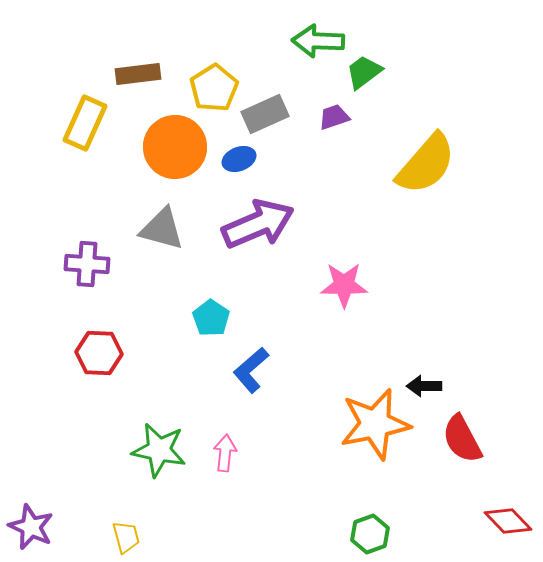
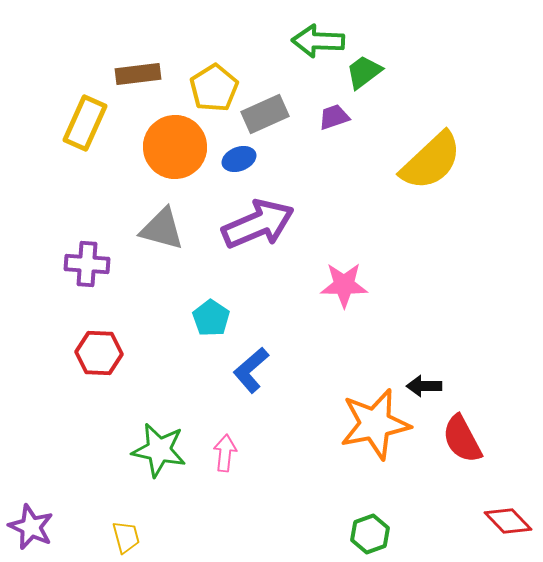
yellow semicircle: moved 5 px right, 3 px up; rotated 6 degrees clockwise
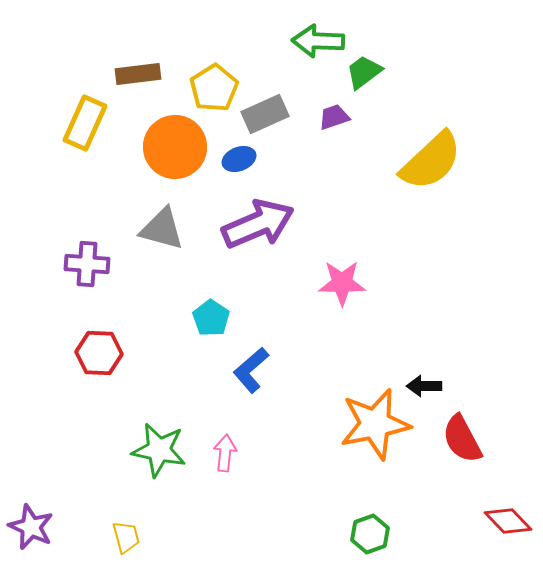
pink star: moved 2 px left, 2 px up
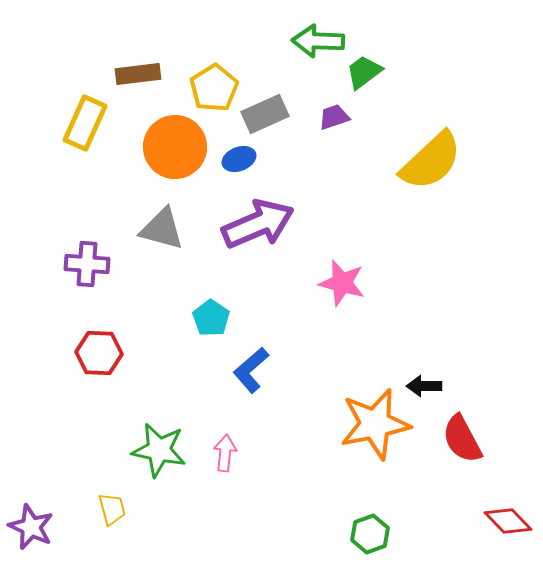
pink star: rotated 15 degrees clockwise
yellow trapezoid: moved 14 px left, 28 px up
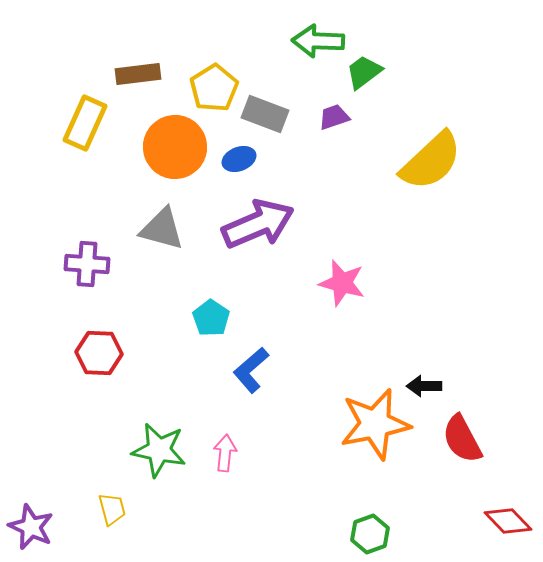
gray rectangle: rotated 45 degrees clockwise
